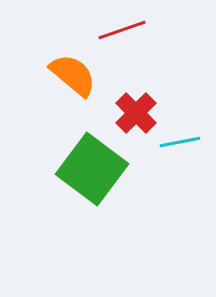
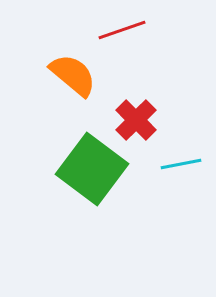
red cross: moved 7 px down
cyan line: moved 1 px right, 22 px down
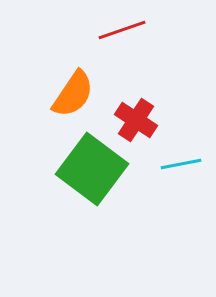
orange semicircle: moved 19 px down; rotated 84 degrees clockwise
red cross: rotated 12 degrees counterclockwise
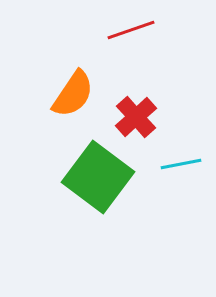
red line: moved 9 px right
red cross: moved 3 px up; rotated 15 degrees clockwise
green square: moved 6 px right, 8 px down
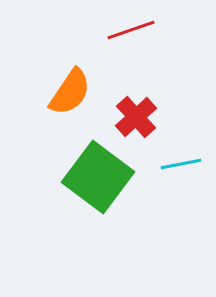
orange semicircle: moved 3 px left, 2 px up
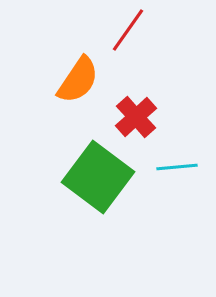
red line: moved 3 px left; rotated 36 degrees counterclockwise
orange semicircle: moved 8 px right, 12 px up
cyan line: moved 4 px left, 3 px down; rotated 6 degrees clockwise
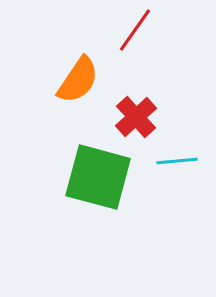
red line: moved 7 px right
cyan line: moved 6 px up
green square: rotated 22 degrees counterclockwise
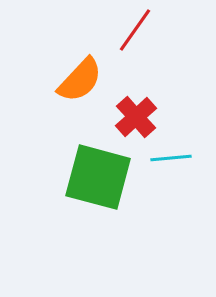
orange semicircle: moved 2 px right; rotated 9 degrees clockwise
cyan line: moved 6 px left, 3 px up
